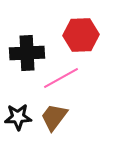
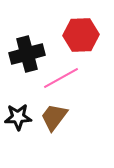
black cross: moved 1 px down; rotated 12 degrees counterclockwise
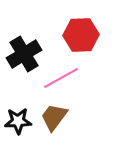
black cross: moved 3 px left; rotated 16 degrees counterclockwise
black star: moved 4 px down
